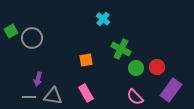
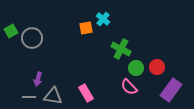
orange square: moved 32 px up
pink semicircle: moved 6 px left, 10 px up
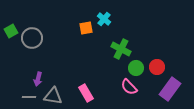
cyan cross: moved 1 px right
purple rectangle: moved 1 px left, 1 px up
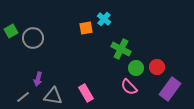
gray circle: moved 1 px right
gray line: moved 6 px left; rotated 40 degrees counterclockwise
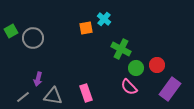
red circle: moved 2 px up
pink rectangle: rotated 12 degrees clockwise
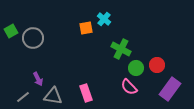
purple arrow: rotated 40 degrees counterclockwise
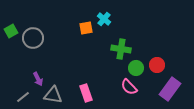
green cross: rotated 18 degrees counterclockwise
gray triangle: moved 1 px up
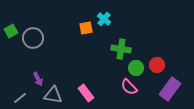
pink rectangle: rotated 18 degrees counterclockwise
gray line: moved 3 px left, 1 px down
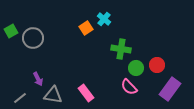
orange square: rotated 24 degrees counterclockwise
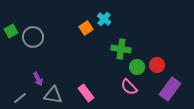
gray circle: moved 1 px up
green circle: moved 1 px right, 1 px up
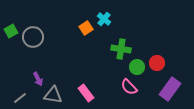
red circle: moved 2 px up
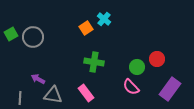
green square: moved 3 px down
green cross: moved 27 px left, 13 px down
red circle: moved 4 px up
purple arrow: rotated 144 degrees clockwise
pink semicircle: moved 2 px right
gray line: rotated 48 degrees counterclockwise
